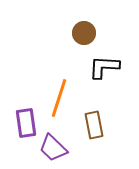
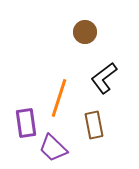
brown circle: moved 1 px right, 1 px up
black L-shape: moved 11 px down; rotated 40 degrees counterclockwise
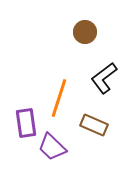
brown rectangle: rotated 56 degrees counterclockwise
purple trapezoid: moved 1 px left, 1 px up
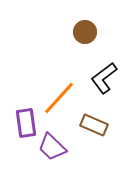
orange line: rotated 24 degrees clockwise
